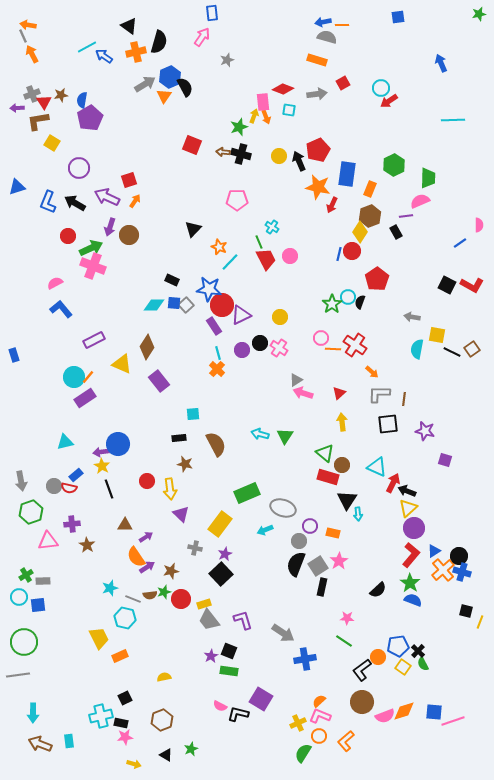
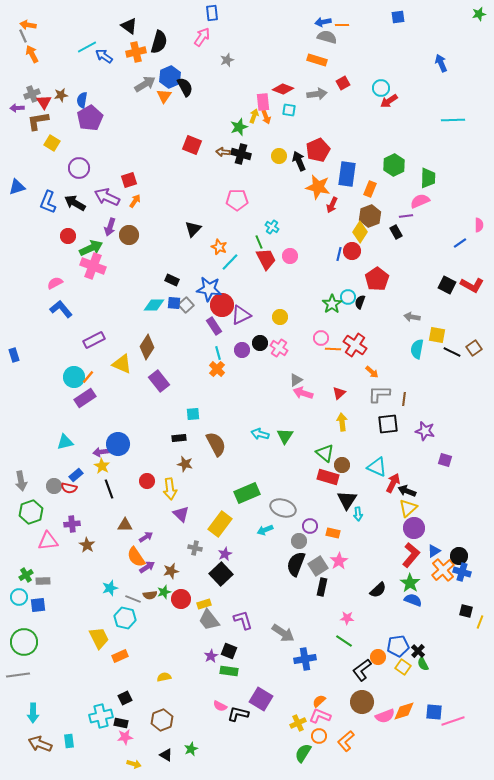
brown square at (472, 349): moved 2 px right, 1 px up
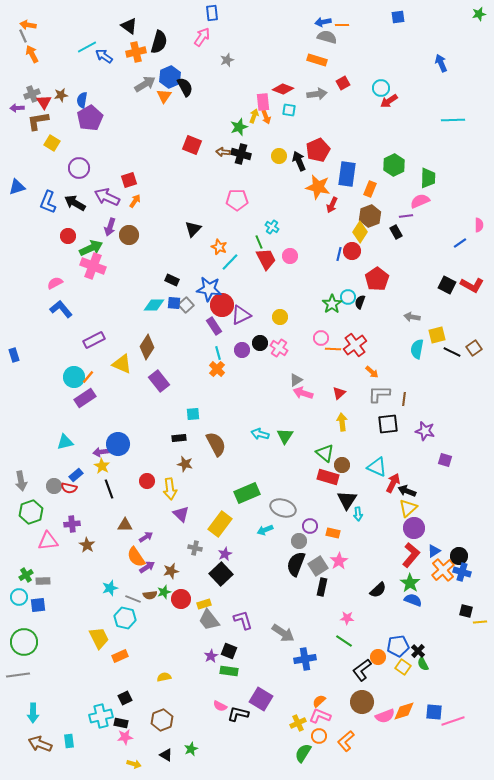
yellow square at (437, 335): rotated 24 degrees counterclockwise
red cross at (355, 345): rotated 20 degrees clockwise
yellow line at (480, 622): rotated 64 degrees clockwise
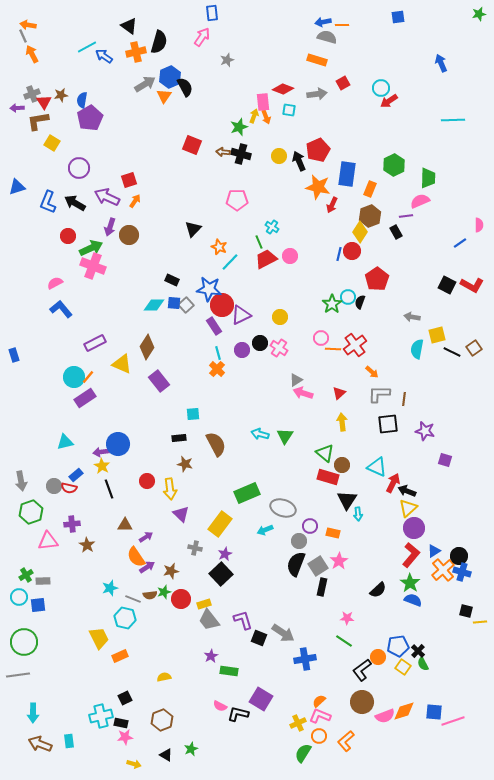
red trapezoid at (266, 259): rotated 90 degrees counterclockwise
purple rectangle at (94, 340): moved 1 px right, 3 px down
black square at (229, 651): moved 30 px right, 13 px up
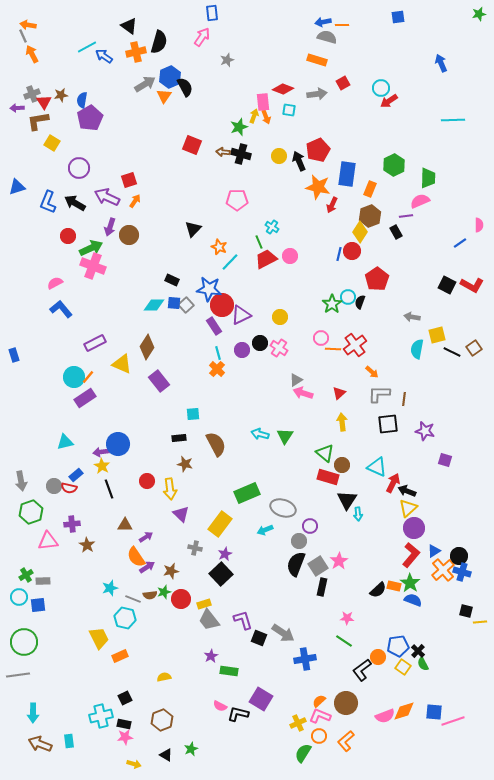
orange rectangle at (333, 533): moved 61 px right, 53 px down
brown circle at (362, 702): moved 16 px left, 1 px down
black rectangle at (121, 723): moved 3 px right, 1 px down
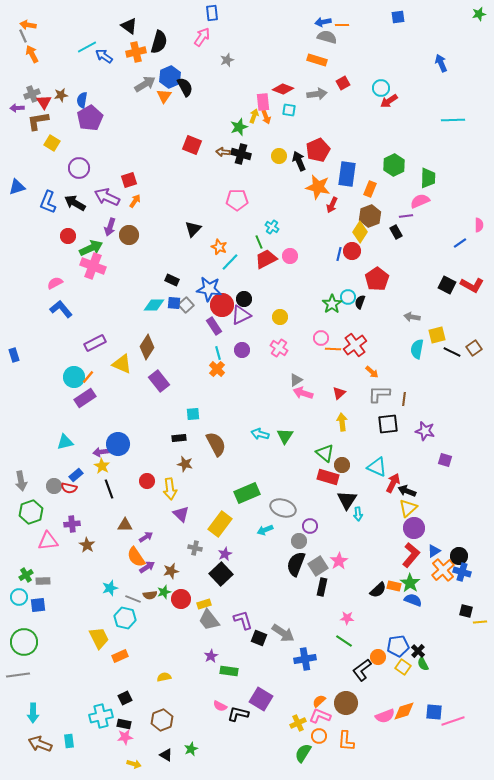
black circle at (260, 343): moved 16 px left, 44 px up
orange L-shape at (346, 741): rotated 45 degrees counterclockwise
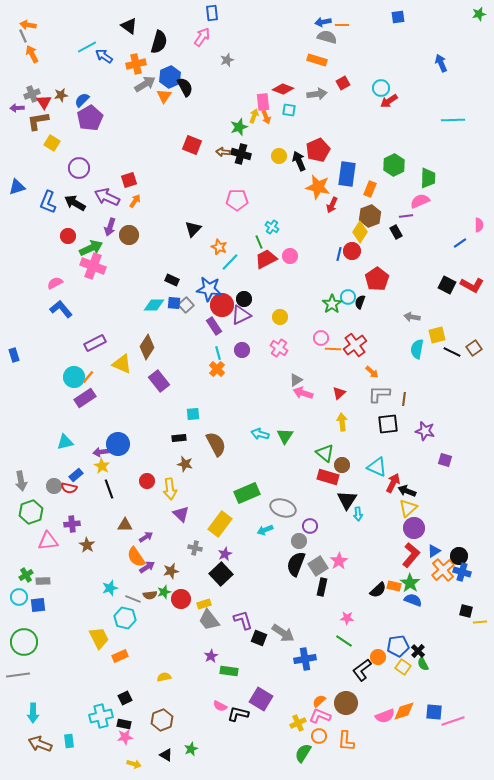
orange cross at (136, 52): moved 12 px down
blue semicircle at (82, 100): rotated 35 degrees clockwise
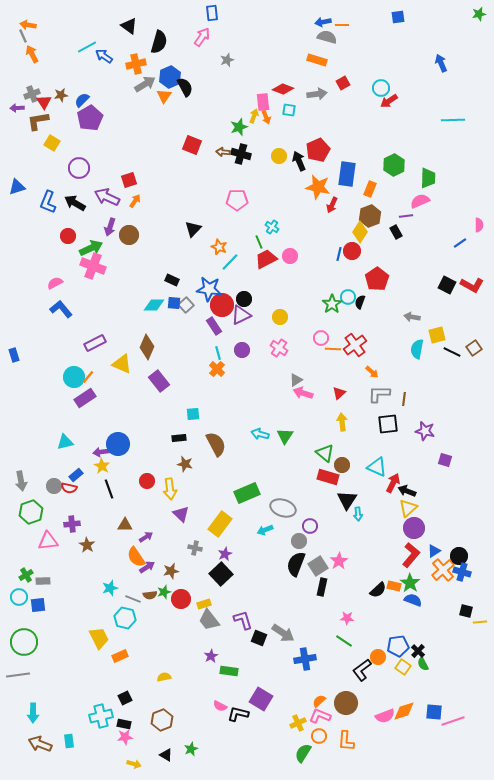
brown diamond at (147, 347): rotated 10 degrees counterclockwise
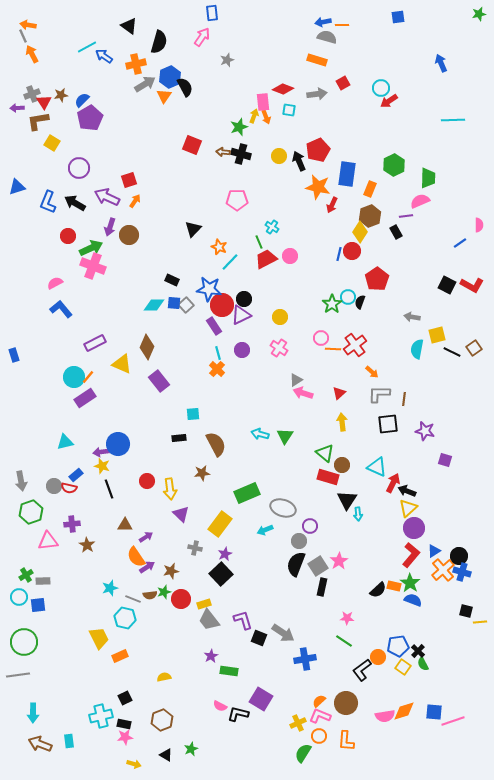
brown star at (185, 464): moved 17 px right, 9 px down; rotated 21 degrees counterclockwise
yellow star at (102, 466): rotated 14 degrees counterclockwise
pink semicircle at (385, 716): rotated 12 degrees clockwise
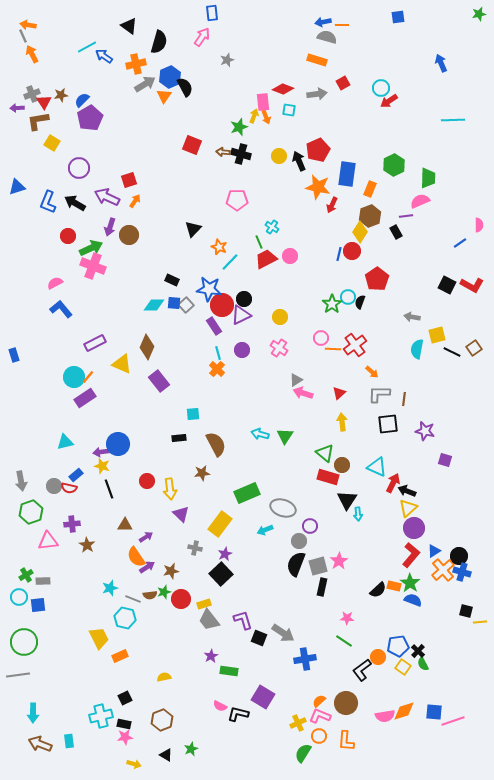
gray square at (318, 566): rotated 18 degrees clockwise
purple square at (261, 699): moved 2 px right, 2 px up
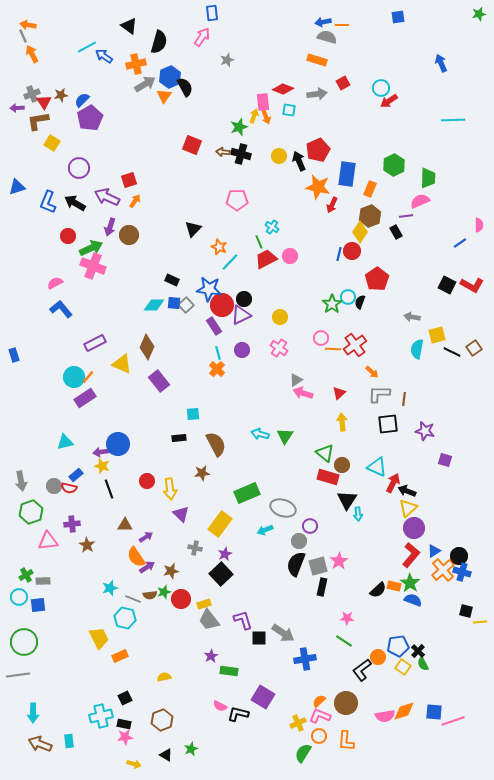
black square at (259, 638): rotated 21 degrees counterclockwise
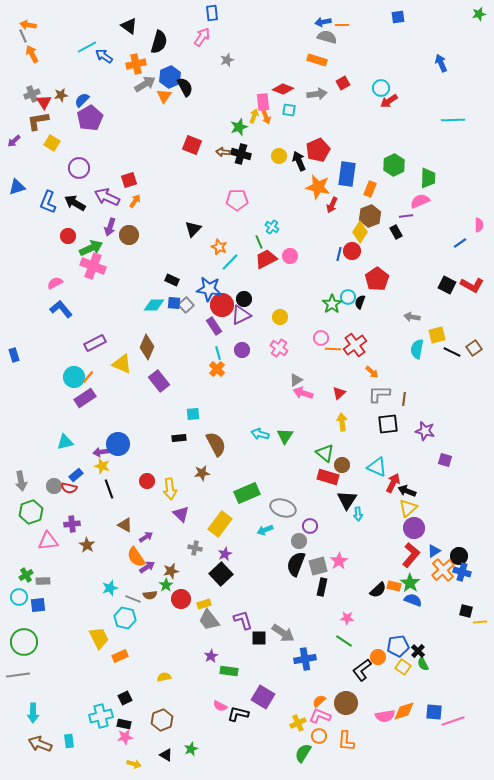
purple arrow at (17, 108): moved 3 px left, 33 px down; rotated 40 degrees counterclockwise
brown triangle at (125, 525): rotated 28 degrees clockwise
green star at (164, 592): moved 2 px right, 7 px up; rotated 16 degrees counterclockwise
